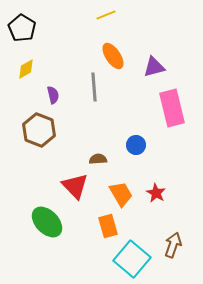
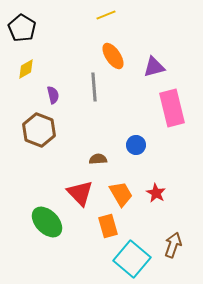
red triangle: moved 5 px right, 7 px down
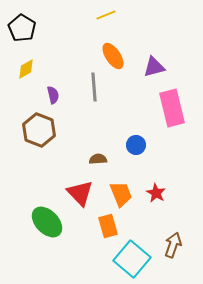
orange trapezoid: rotated 8 degrees clockwise
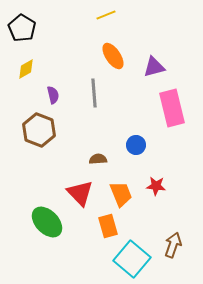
gray line: moved 6 px down
red star: moved 7 px up; rotated 24 degrees counterclockwise
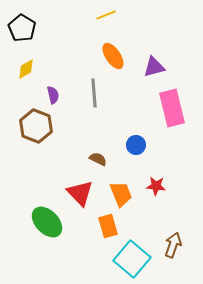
brown hexagon: moved 3 px left, 4 px up
brown semicircle: rotated 30 degrees clockwise
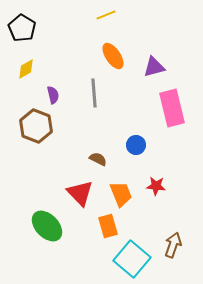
green ellipse: moved 4 px down
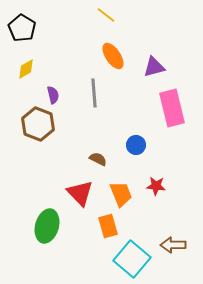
yellow line: rotated 60 degrees clockwise
brown hexagon: moved 2 px right, 2 px up
green ellipse: rotated 60 degrees clockwise
brown arrow: rotated 110 degrees counterclockwise
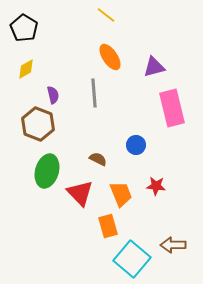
black pentagon: moved 2 px right
orange ellipse: moved 3 px left, 1 px down
green ellipse: moved 55 px up
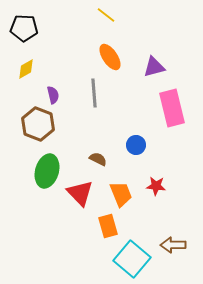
black pentagon: rotated 28 degrees counterclockwise
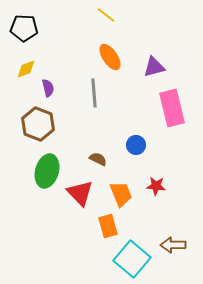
yellow diamond: rotated 10 degrees clockwise
purple semicircle: moved 5 px left, 7 px up
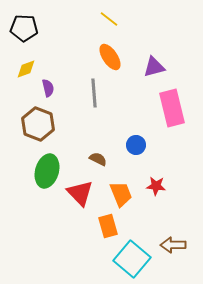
yellow line: moved 3 px right, 4 px down
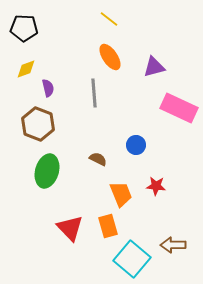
pink rectangle: moved 7 px right; rotated 51 degrees counterclockwise
red triangle: moved 10 px left, 35 px down
